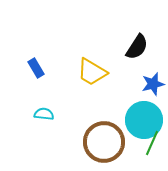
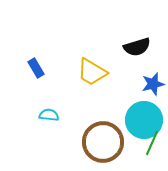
black semicircle: rotated 40 degrees clockwise
cyan semicircle: moved 5 px right, 1 px down
brown circle: moved 1 px left
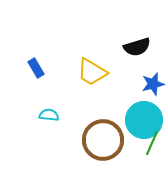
brown circle: moved 2 px up
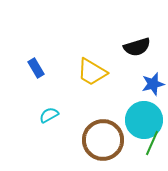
cyan semicircle: rotated 36 degrees counterclockwise
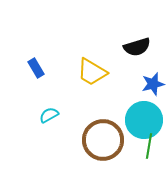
green line: moved 3 px left, 3 px down; rotated 15 degrees counterclockwise
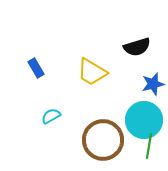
cyan semicircle: moved 2 px right, 1 px down
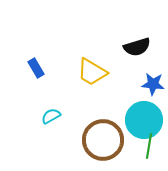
blue star: rotated 20 degrees clockwise
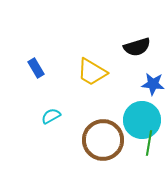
cyan circle: moved 2 px left
green line: moved 3 px up
